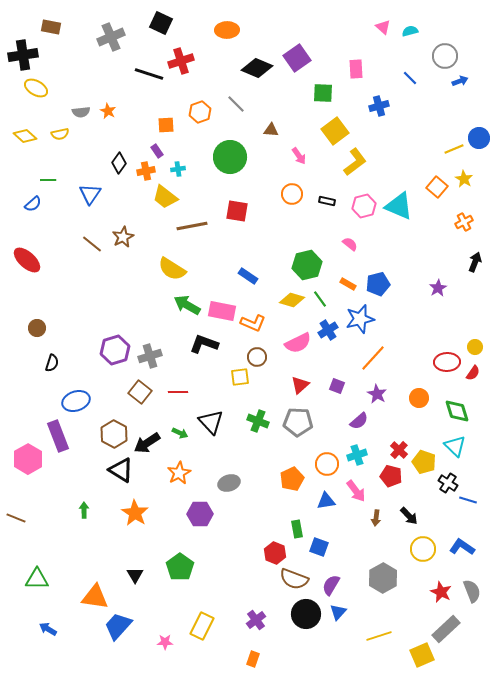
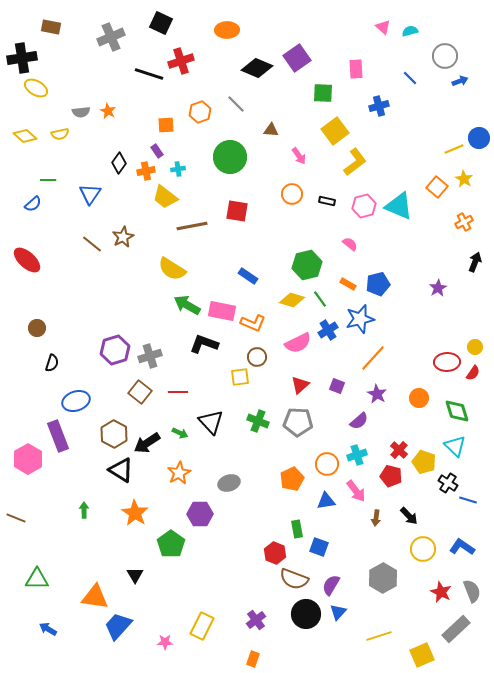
black cross at (23, 55): moved 1 px left, 3 px down
green pentagon at (180, 567): moved 9 px left, 23 px up
gray rectangle at (446, 629): moved 10 px right
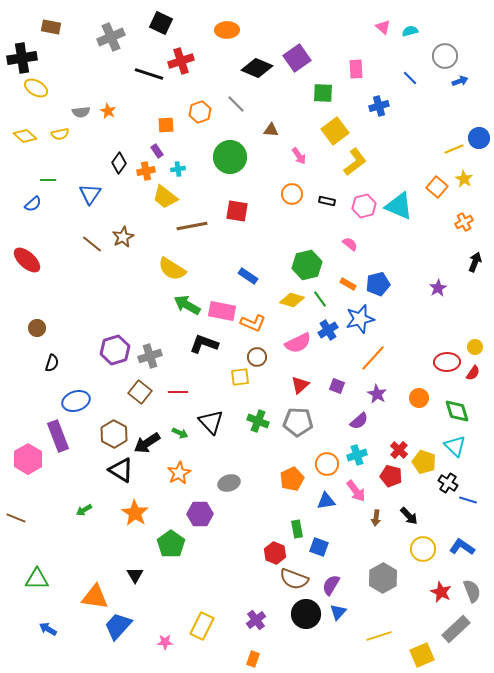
green arrow at (84, 510): rotated 119 degrees counterclockwise
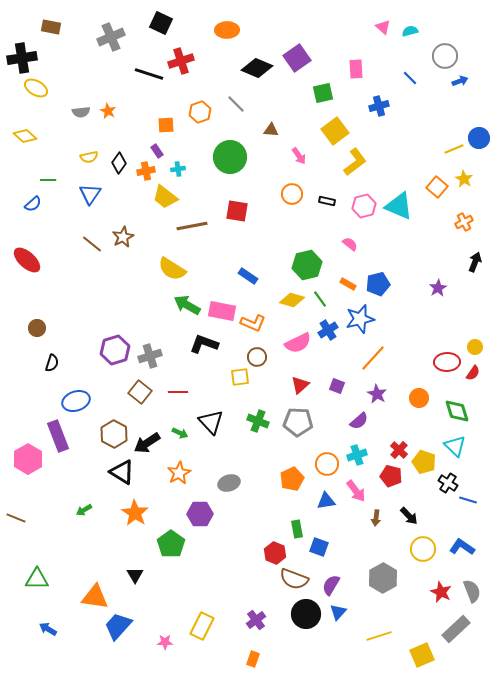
green square at (323, 93): rotated 15 degrees counterclockwise
yellow semicircle at (60, 134): moved 29 px right, 23 px down
black triangle at (121, 470): moved 1 px right, 2 px down
